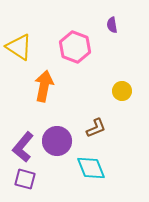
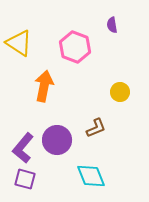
yellow triangle: moved 4 px up
yellow circle: moved 2 px left, 1 px down
purple circle: moved 1 px up
purple L-shape: moved 1 px down
cyan diamond: moved 8 px down
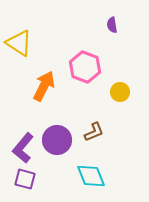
pink hexagon: moved 10 px right, 20 px down
orange arrow: rotated 16 degrees clockwise
brown L-shape: moved 2 px left, 4 px down
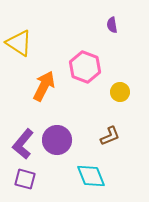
brown L-shape: moved 16 px right, 4 px down
purple L-shape: moved 4 px up
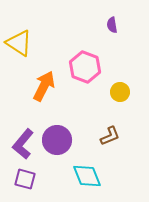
cyan diamond: moved 4 px left
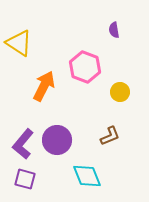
purple semicircle: moved 2 px right, 5 px down
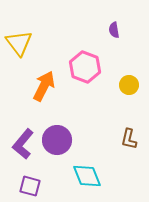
yellow triangle: rotated 20 degrees clockwise
yellow circle: moved 9 px right, 7 px up
brown L-shape: moved 19 px right, 3 px down; rotated 125 degrees clockwise
purple square: moved 5 px right, 7 px down
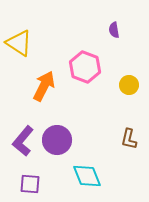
yellow triangle: rotated 20 degrees counterclockwise
purple L-shape: moved 3 px up
purple square: moved 2 px up; rotated 10 degrees counterclockwise
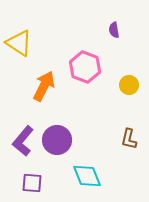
purple square: moved 2 px right, 1 px up
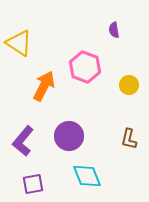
purple circle: moved 12 px right, 4 px up
purple square: moved 1 px right, 1 px down; rotated 15 degrees counterclockwise
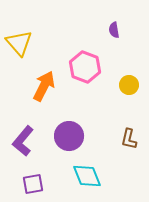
yellow triangle: rotated 16 degrees clockwise
